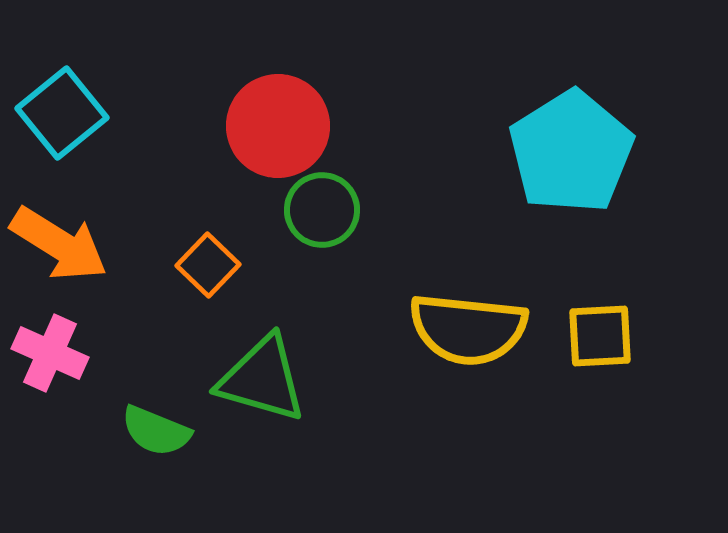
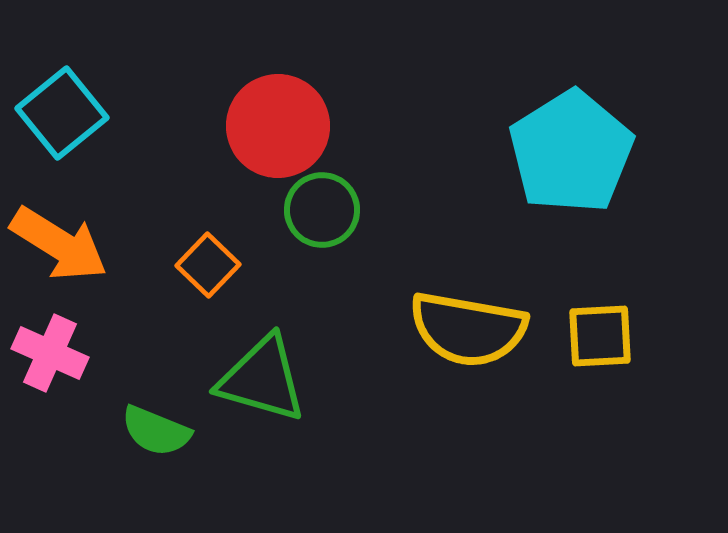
yellow semicircle: rotated 4 degrees clockwise
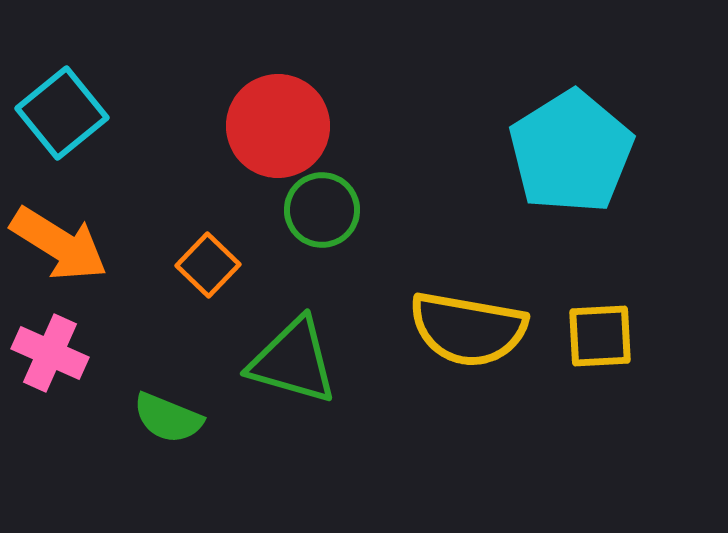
green triangle: moved 31 px right, 18 px up
green semicircle: moved 12 px right, 13 px up
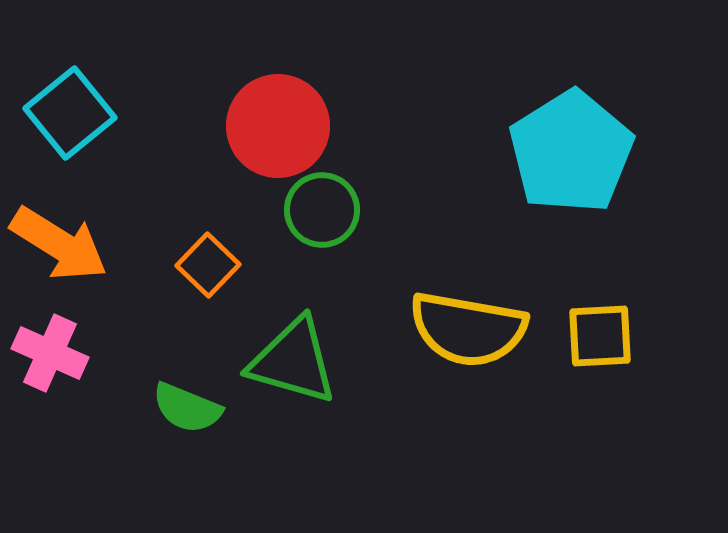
cyan square: moved 8 px right
green semicircle: moved 19 px right, 10 px up
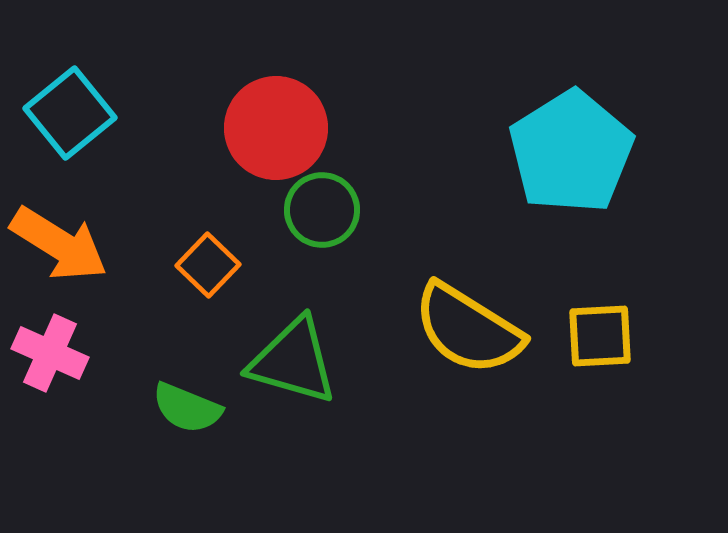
red circle: moved 2 px left, 2 px down
yellow semicircle: rotated 22 degrees clockwise
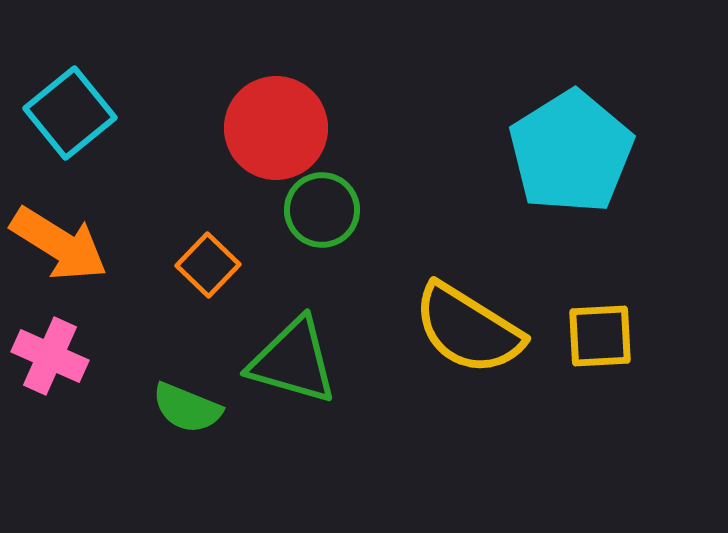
pink cross: moved 3 px down
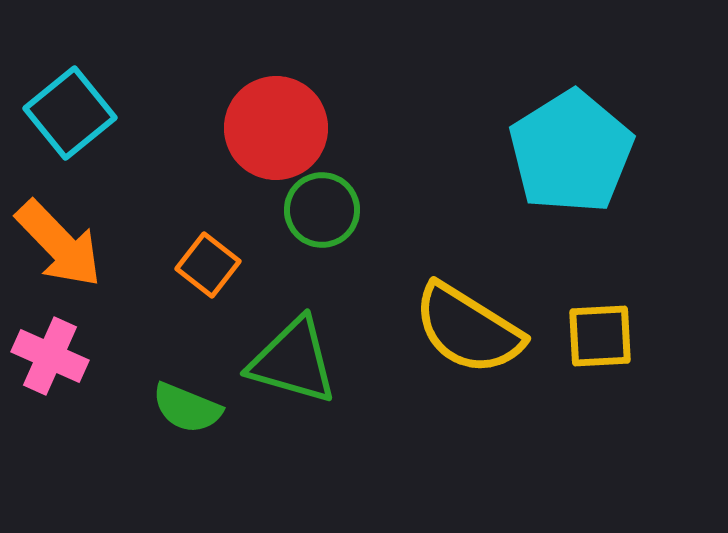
orange arrow: rotated 14 degrees clockwise
orange square: rotated 6 degrees counterclockwise
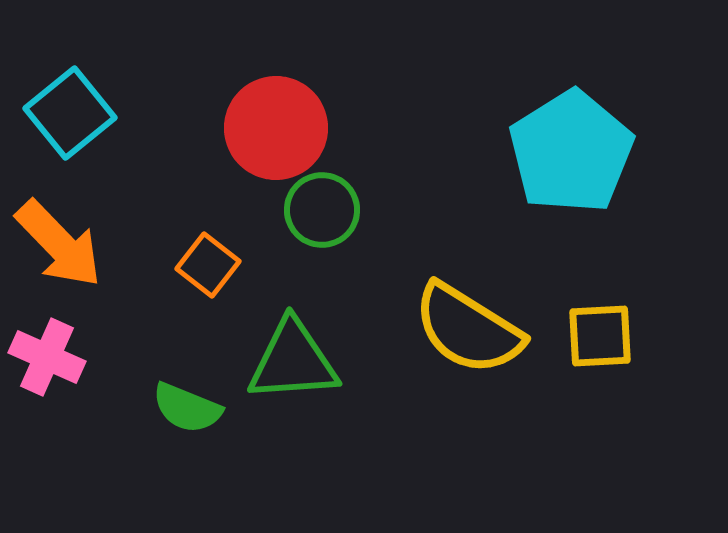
pink cross: moved 3 px left, 1 px down
green triangle: rotated 20 degrees counterclockwise
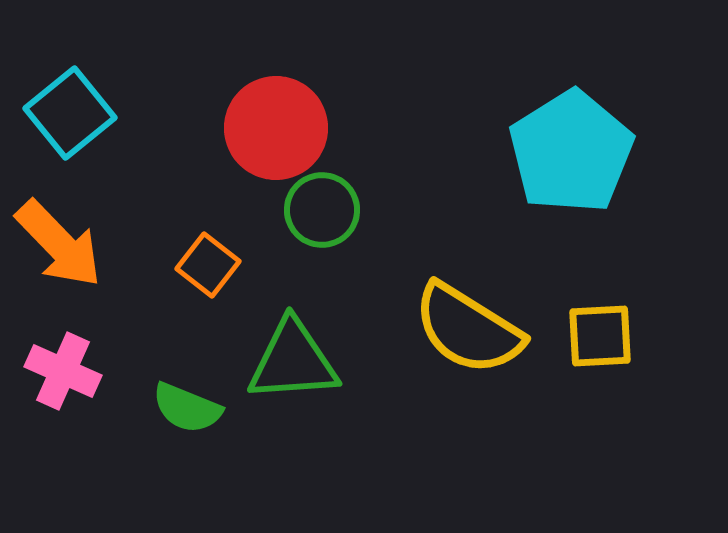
pink cross: moved 16 px right, 14 px down
